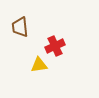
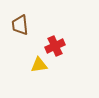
brown trapezoid: moved 2 px up
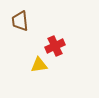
brown trapezoid: moved 4 px up
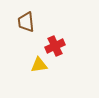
brown trapezoid: moved 6 px right, 1 px down
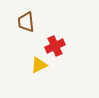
yellow triangle: rotated 18 degrees counterclockwise
